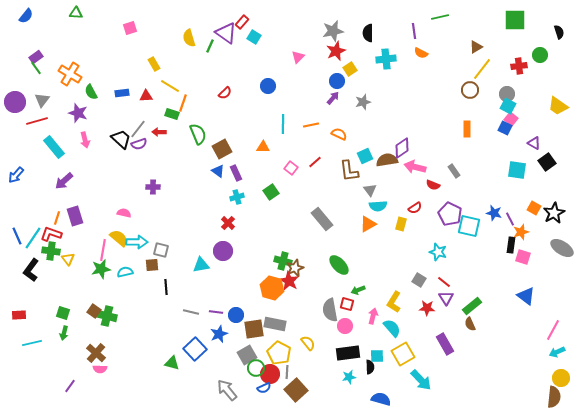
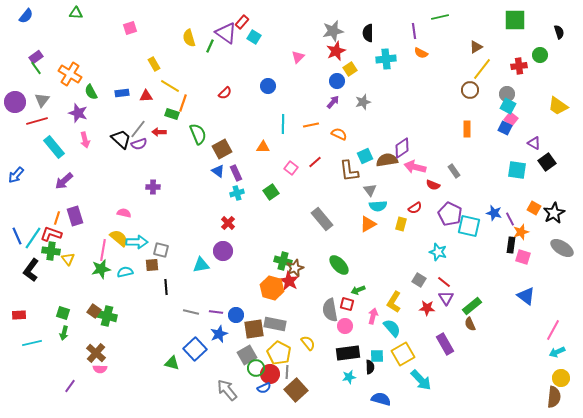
purple arrow at (333, 98): moved 4 px down
cyan cross at (237, 197): moved 4 px up
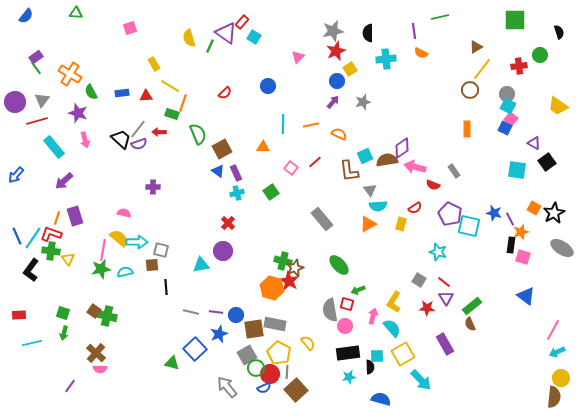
gray arrow at (227, 390): moved 3 px up
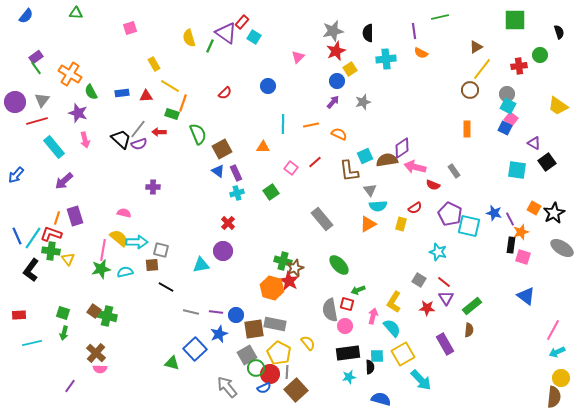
black line at (166, 287): rotated 56 degrees counterclockwise
brown semicircle at (470, 324): moved 1 px left, 6 px down; rotated 152 degrees counterclockwise
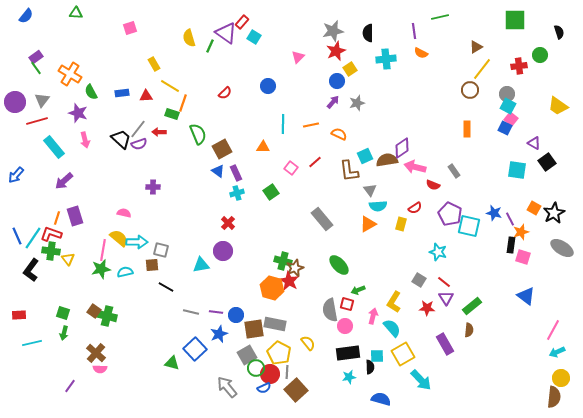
gray star at (363, 102): moved 6 px left, 1 px down
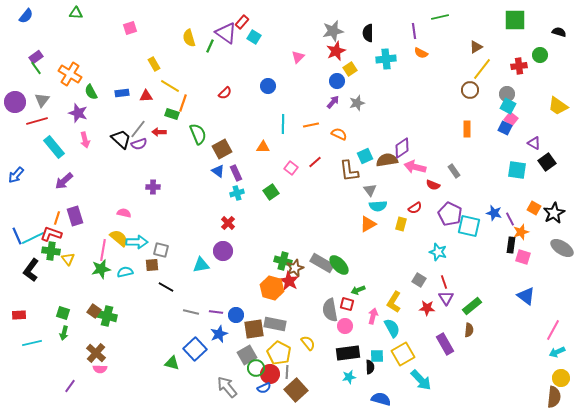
black semicircle at (559, 32): rotated 56 degrees counterclockwise
gray rectangle at (322, 219): moved 44 px down; rotated 20 degrees counterclockwise
cyan line at (33, 238): rotated 30 degrees clockwise
red line at (444, 282): rotated 32 degrees clockwise
cyan semicircle at (392, 328): rotated 12 degrees clockwise
